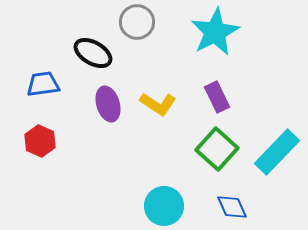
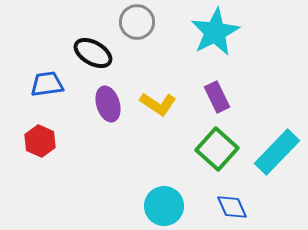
blue trapezoid: moved 4 px right
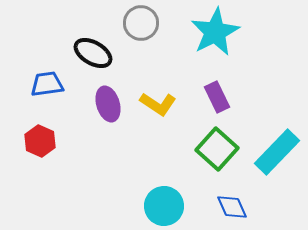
gray circle: moved 4 px right, 1 px down
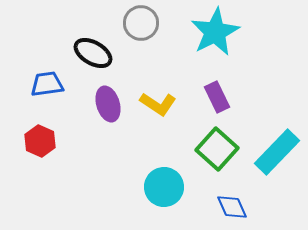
cyan circle: moved 19 px up
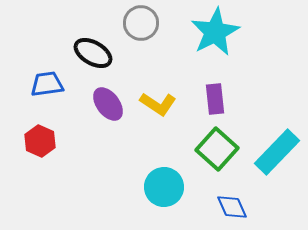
purple rectangle: moved 2 px left, 2 px down; rotated 20 degrees clockwise
purple ellipse: rotated 20 degrees counterclockwise
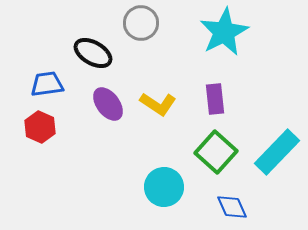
cyan star: moved 9 px right
red hexagon: moved 14 px up
green square: moved 1 px left, 3 px down
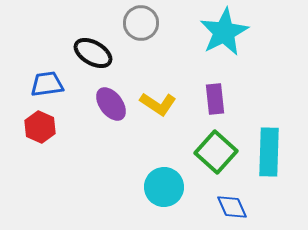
purple ellipse: moved 3 px right
cyan rectangle: moved 8 px left; rotated 42 degrees counterclockwise
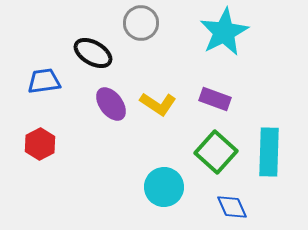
blue trapezoid: moved 3 px left, 3 px up
purple rectangle: rotated 64 degrees counterclockwise
red hexagon: moved 17 px down; rotated 8 degrees clockwise
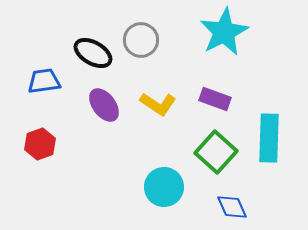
gray circle: moved 17 px down
purple ellipse: moved 7 px left, 1 px down
red hexagon: rotated 8 degrees clockwise
cyan rectangle: moved 14 px up
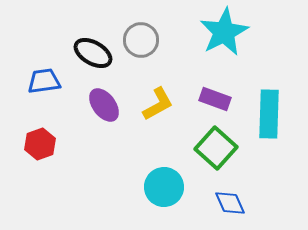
yellow L-shape: rotated 63 degrees counterclockwise
cyan rectangle: moved 24 px up
green square: moved 4 px up
blue diamond: moved 2 px left, 4 px up
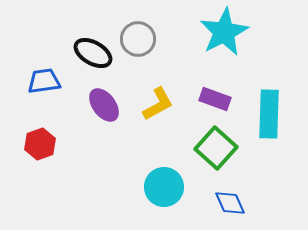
gray circle: moved 3 px left, 1 px up
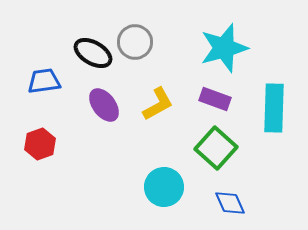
cyan star: moved 16 px down; rotated 12 degrees clockwise
gray circle: moved 3 px left, 3 px down
cyan rectangle: moved 5 px right, 6 px up
